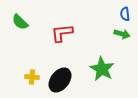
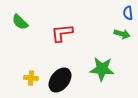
blue semicircle: moved 3 px right, 1 px up
green star: rotated 25 degrees counterclockwise
yellow cross: moved 1 px left, 1 px down
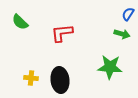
blue semicircle: moved 1 px down; rotated 40 degrees clockwise
green star: moved 8 px right, 2 px up
black ellipse: rotated 45 degrees counterclockwise
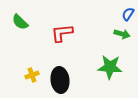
yellow cross: moved 1 px right, 3 px up; rotated 24 degrees counterclockwise
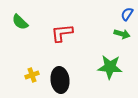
blue semicircle: moved 1 px left
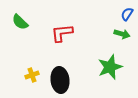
green star: rotated 25 degrees counterclockwise
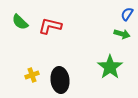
red L-shape: moved 12 px left, 7 px up; rotated 20 degrees clockwise
green star: rotated 15 degrees counterclockwise
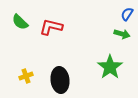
red L-shape: moved 1 px right, 1 px down
yellow cross: moved 6 px left, 1 px down
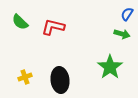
red L-shape: moved 2 px right
yellow cross: moved 1 px left, 1 px down
